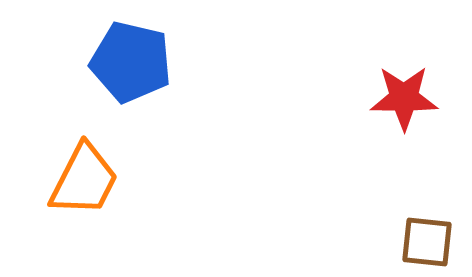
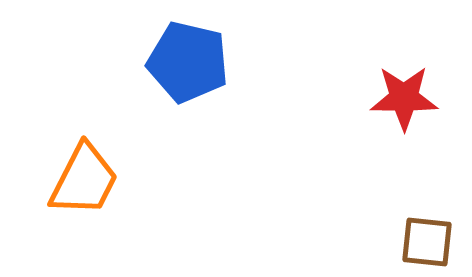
blue pentagon: moved 57 px right
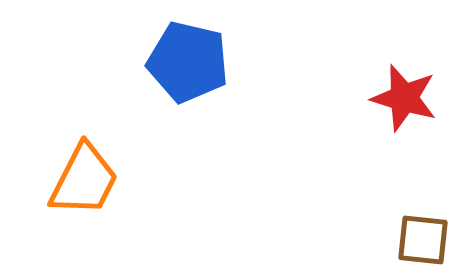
red star: rotated 16 degrees clockwise
brown square: moved 4 px left, 2 px up
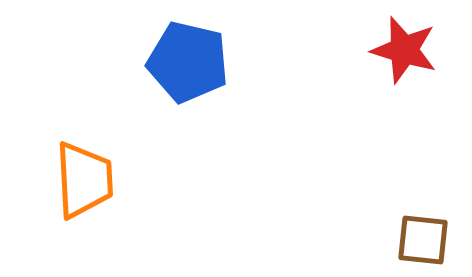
red star: moved 48 px up
orange trapezoid: rotated 30 degrees counterclockwise
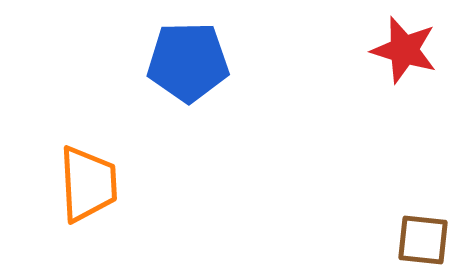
blue pentagon: rotated 14 degrees counterclockwise
orange trapezoid: moved 4 px right, 4 px down
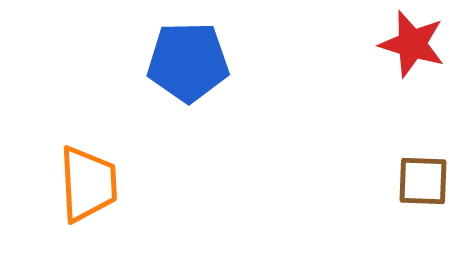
red star: moved 8 px right, 6 px up
brown square: moved 59 px up; rotated 4 degrees counterclockwise
